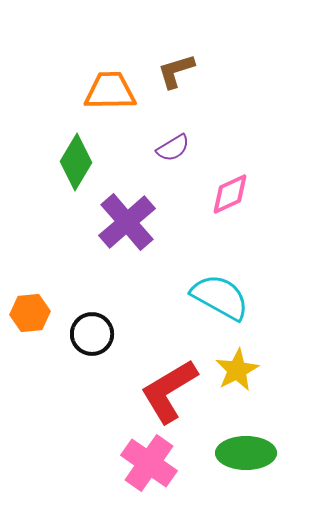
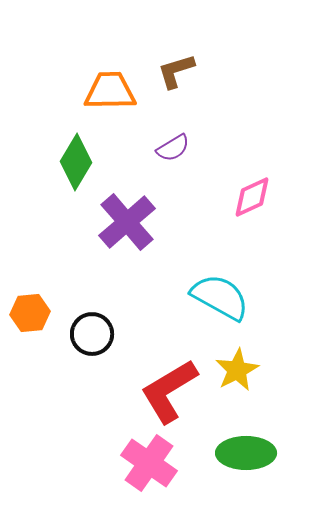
pink diamond: moved 22 px right, 3 px down
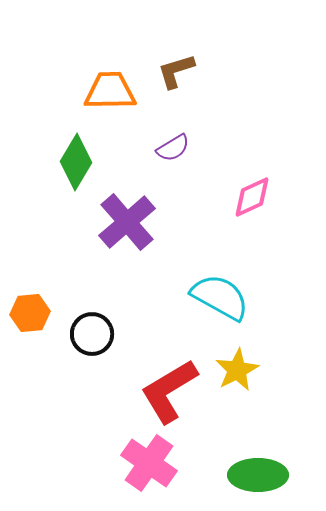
green ellipse: moved 12 px right, 22 px down
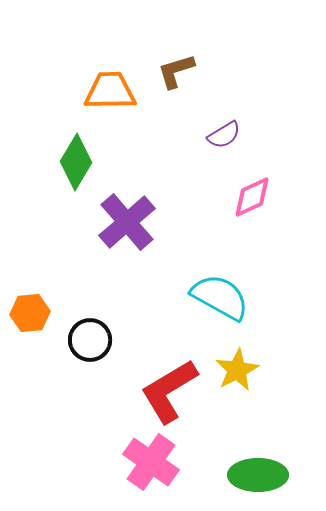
purple semicircle: moved 51 px right, 13 px up
black circle: moved 2 px left, 6 px down
pink cross: moved 2 px right, 1 px up
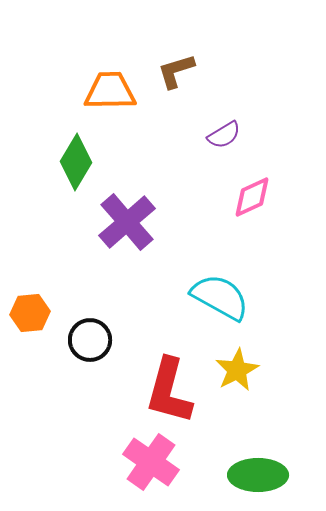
red L-shape: rotated 44 degrees counterclockwise
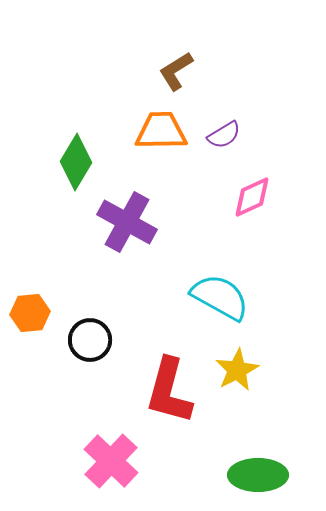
brown L-shape: rotated 15 degrees counterclockwise
orange trapezoid: moved 51 px right, 40 px down
purple cross: rotated 20 degrees counterclockwise
pink cross: moved 40 px left, 1 px up; rotated 8 degrees clockwise
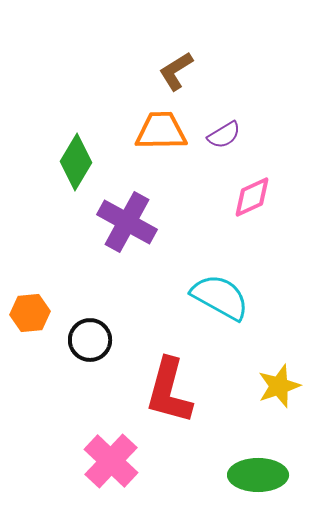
yellow star: moved 42 px right, 16 px down; rotated 9 degrees clockwise
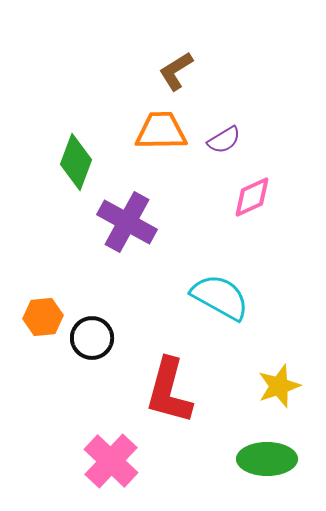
purple semicircle: moved 5 px down
green diamond: rotated 10 degrees counterclockwise
orange hexagon: moved 13 px right, 4 px down
black circle: moved 2 px right, 2 px up
green ellipse: moved 9 px right, 16 px up
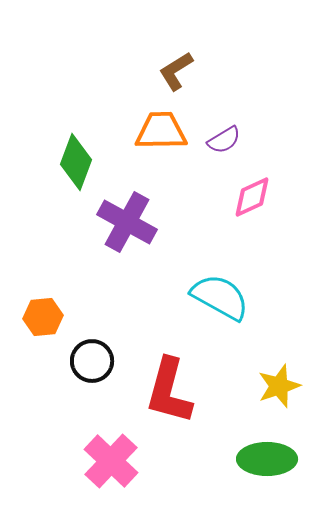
black circle: moved 23 px down
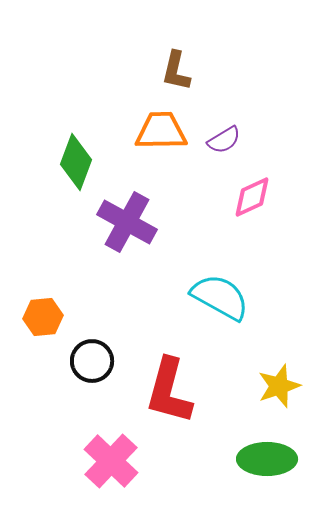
brown L-shape: rotated 45 degrees counterclockwise
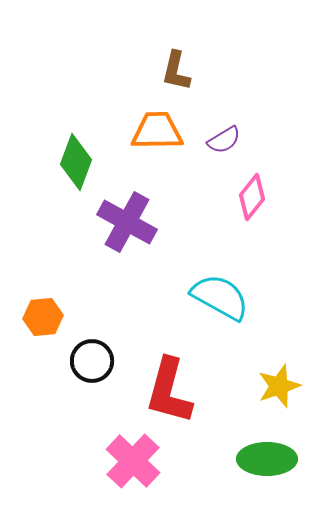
orange trapezoid: moved 4 px left
pink diamond: rotated 27 degrees counterclockwise
pink cross: moved 22 px right
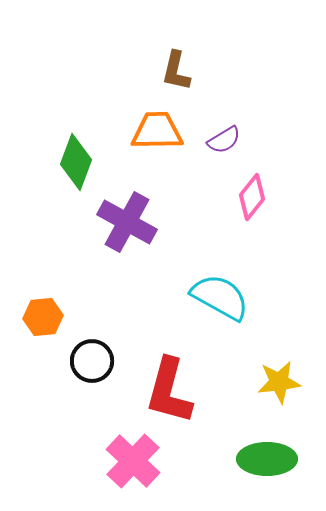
yellow star: moved 4 px up; rotated 12 degrees clockwise
